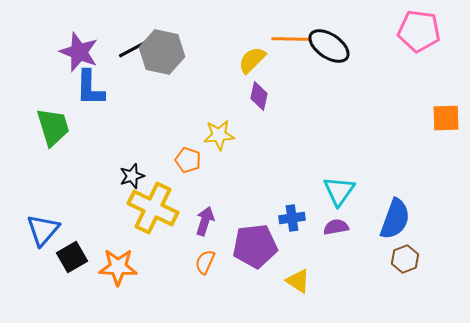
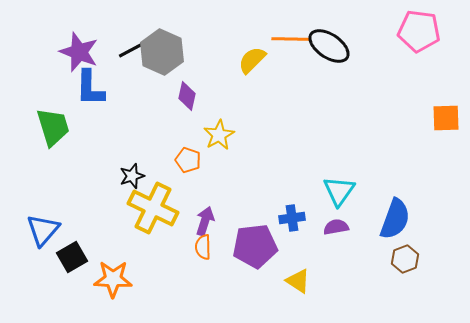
gray hexagon: rotated 12 degrees clockwise
purple diamond: moved 72 px left
yellow star: rotated 24 degrees counterclockwise
orange semicircle: moved 2 px left, 15 px up; rotated 25 degrees counterclockwise
orange star: moved 5 px left, 12 px down
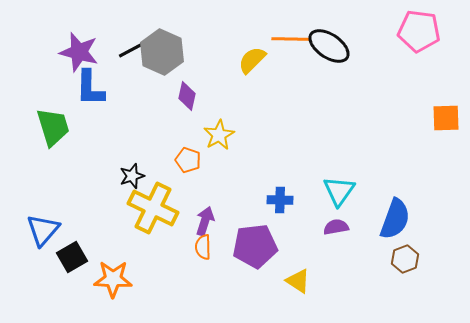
purple star: rotated 6 degrees counterclockwise
blue cross: moved 12 px left, 18 px up; rotated 10 degrees clockwise
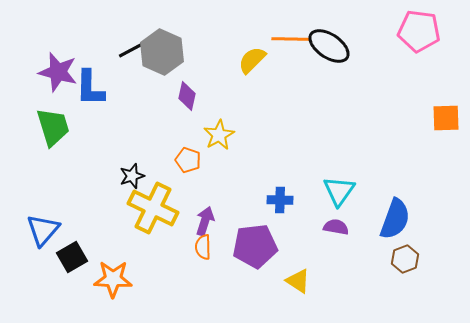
purple star: moved 21 px left, 20 px down
purple semicircle: rotated 20 degrees clockwise
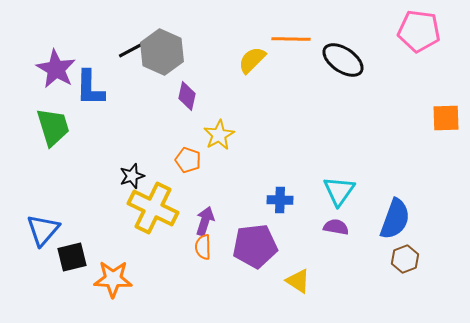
black ellipse: moved 14 px right, 14 px down
purple star: moved 2 px left, 3 px up; rotated 15 degrees clockwise
black square: rotated 16 degrees clockwise
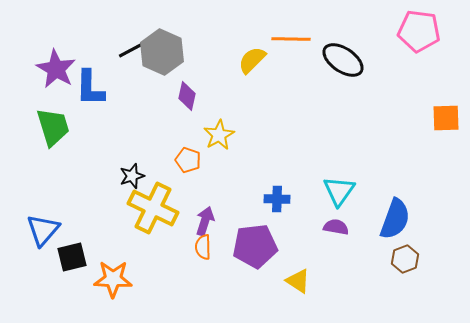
blue cross: moved 3 px left, 1 px up
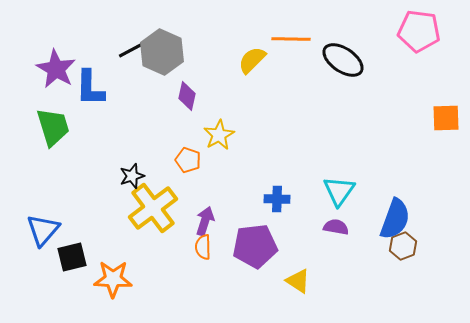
yellow cross: rotated 27 degrees clockwise
brown hexagon: moved 2 px left, 13 px up
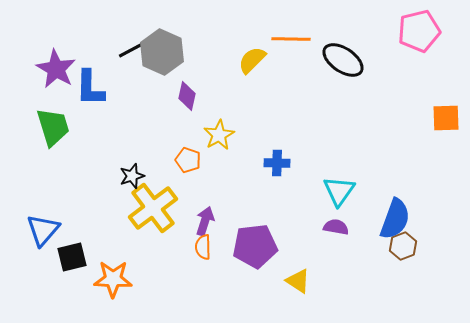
pink pentagon: rotated 21 degrees counterclockwise
blue cross: moved 36 px up
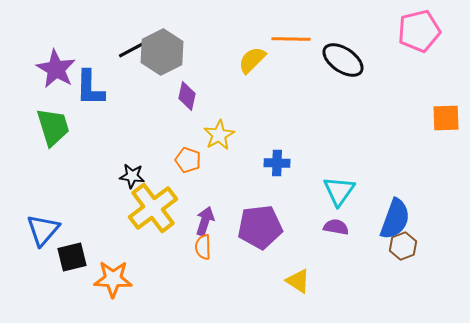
gray hexagon: rotated 9 degrees clockwise
black star: rotated 25 degrees clockwise
purple pentagon: moved 5 px right, 19 px up
